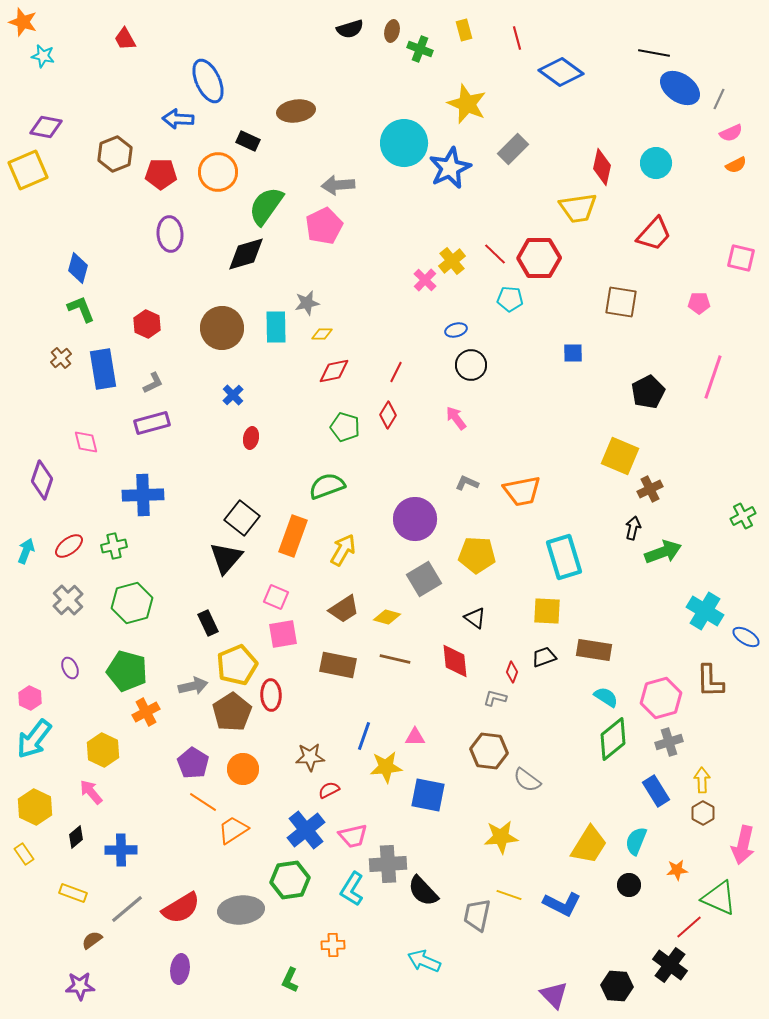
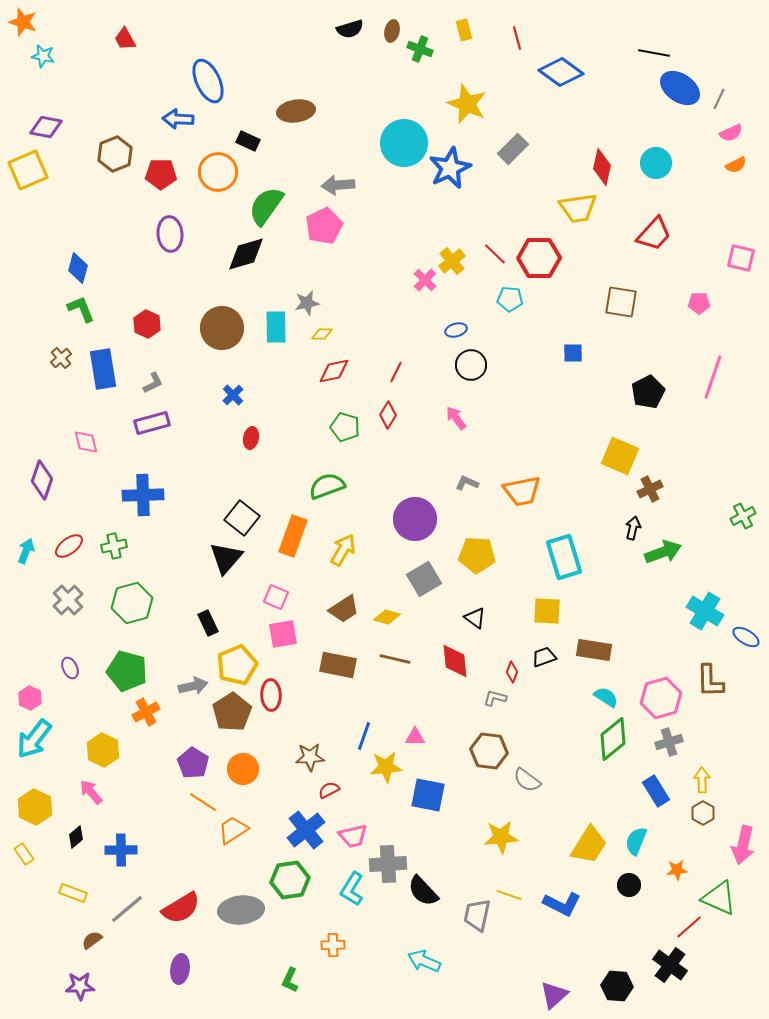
purple triangle at (554, 995): rotated 32 degrees clockwise
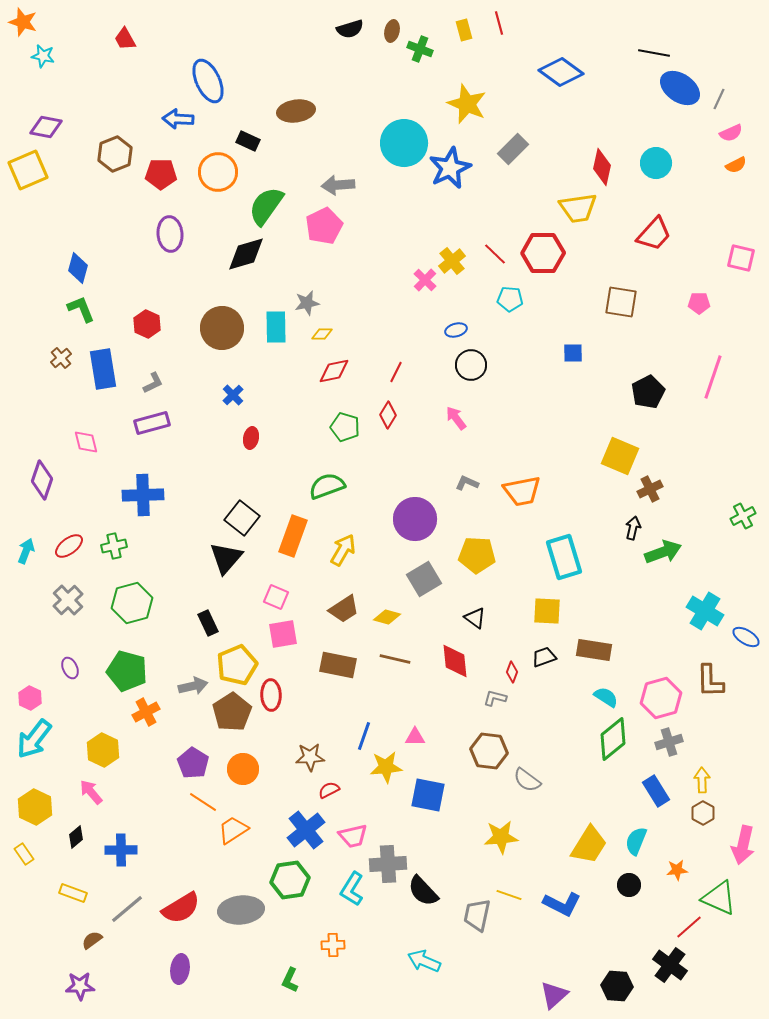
red line at (517, 38): moved 18 px left, 15 px up
red hexagon at (539, 258): moved 4 px right, 5 px up
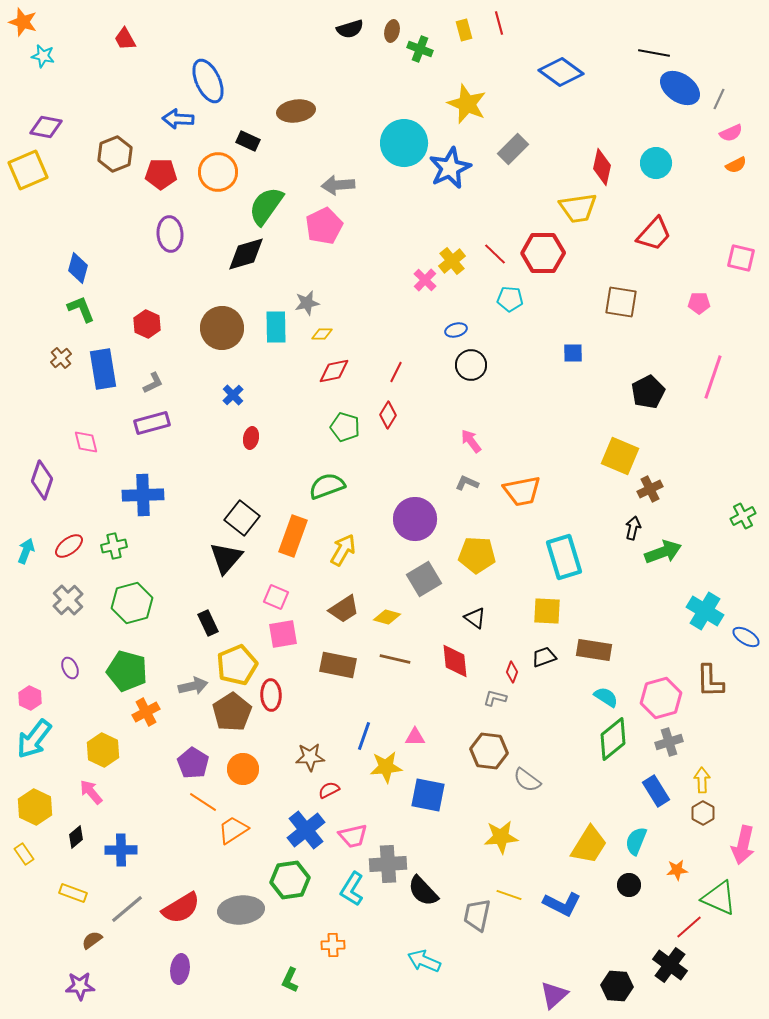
pink arrow at (456, 418): moved 15 px right, 23 px down
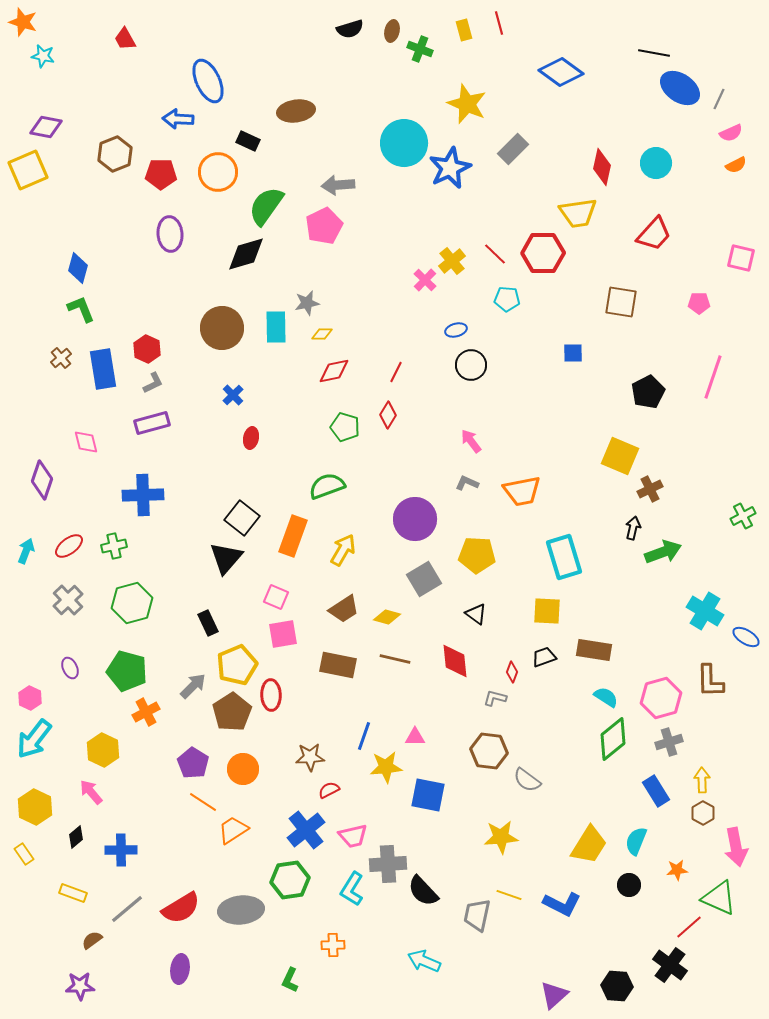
yellow trapezoid at (578, 208): moved 5 px down
cyan pentagon at (510, 299): moved 3 px left
red hexagon at (147, 324): moved 25 px down
black triangle at (475, 618): moved 1 px right, 4 px up
gray arrow at (193, 686): rotated 32 degrees counterclockwise
pink arrow at (743, 845): moved 7 px left, 2 px down; rotated 24 degrees counterclockwise
